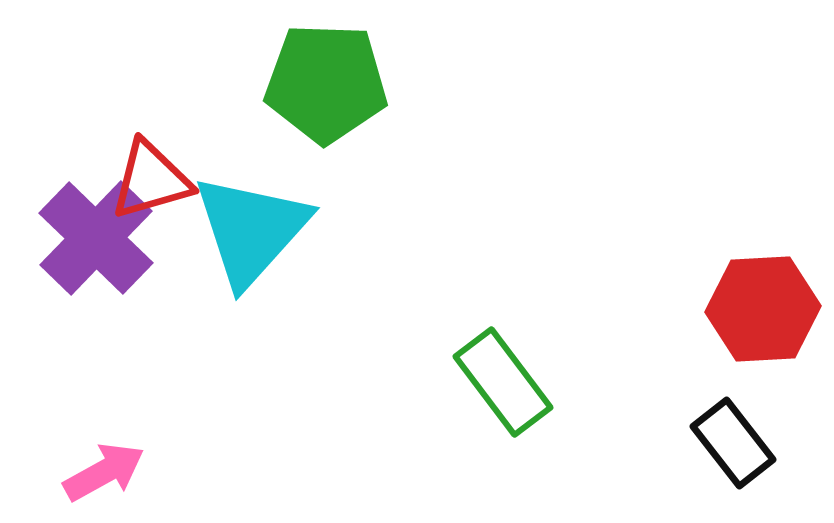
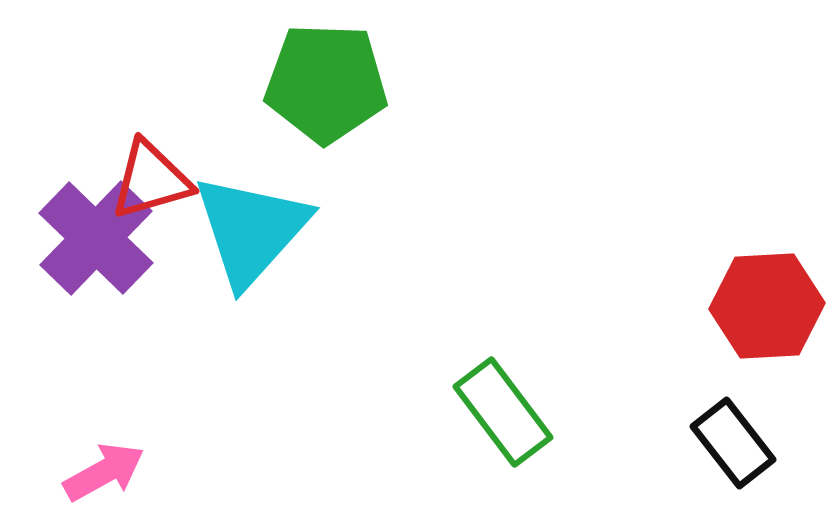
red hexagon: moved 4 px right, 3 px up
green rectangle: moved 30 px down
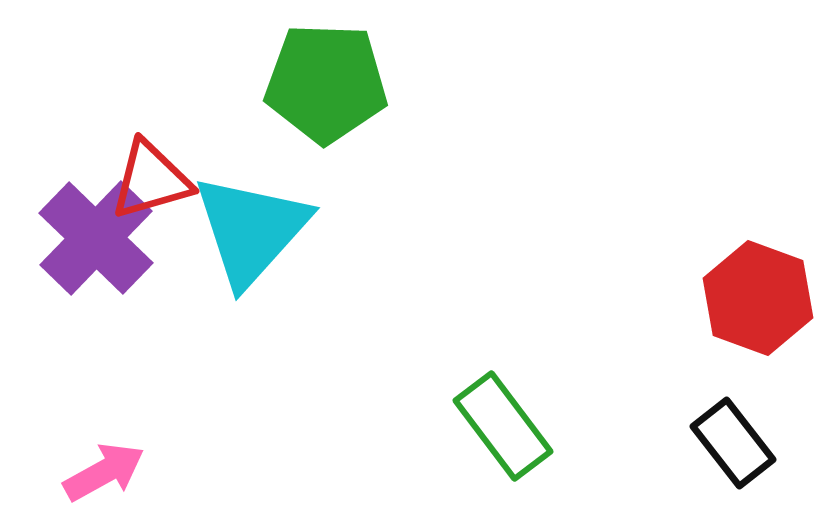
red hexagon: moved 9 px left, 8 px up; rotated 23 degrees clockwise
green rectangle: moved 14 px down
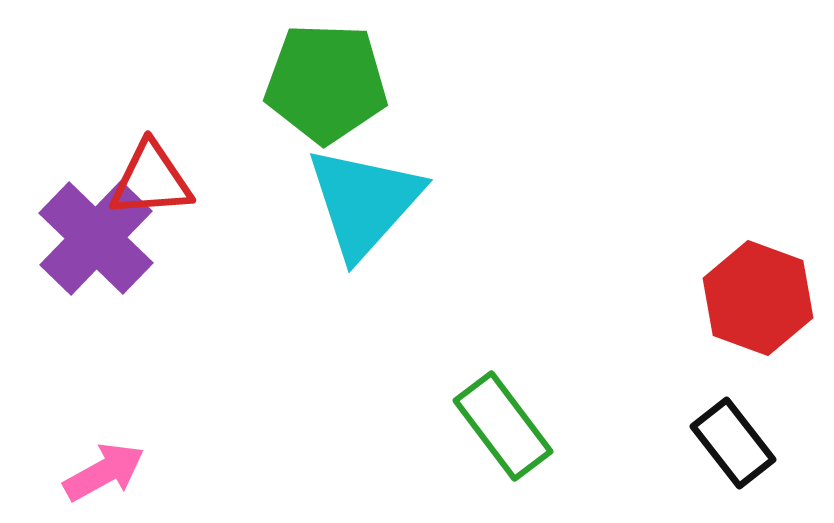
red triangle: rotated 12 degrees clockwise
cyan triangle: moved 113 px right, 28 px up
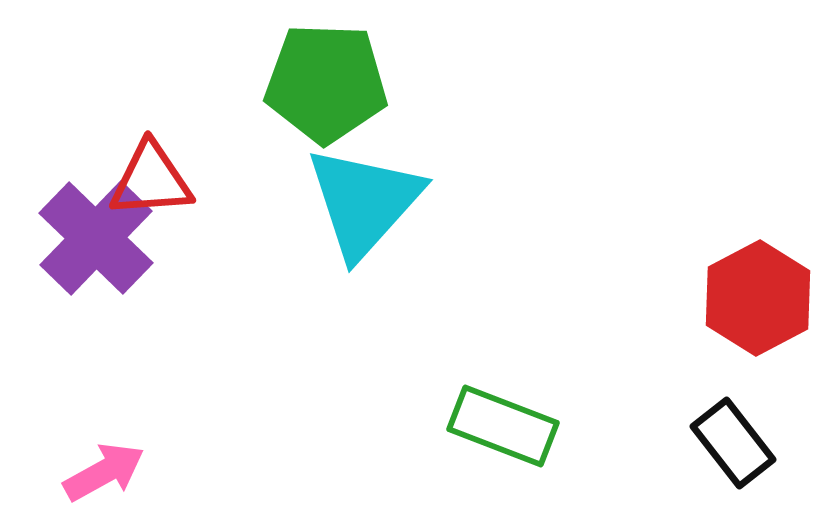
red hexagon: rotated 12 degrees clockwise
green rectangle: rotated 32 degrees counterclockwise
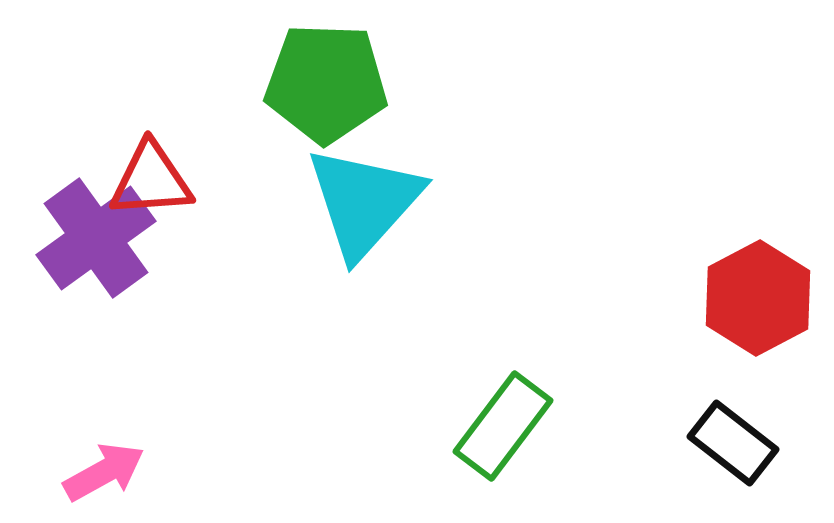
purple cross: rotated 10 degrees clockwise
green rectangle: rotated 74 degrees counterclockwise
black rectangle: rotated 14 degrees counterclockwise
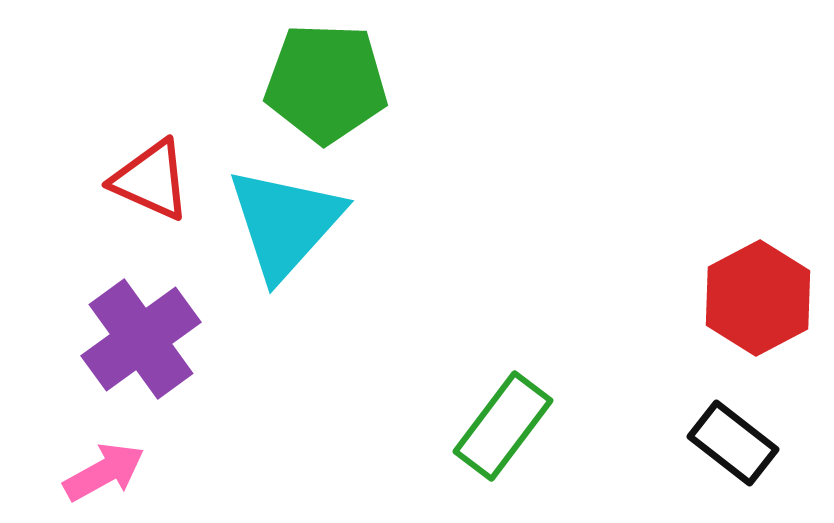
red triangle: rotated 28 degrees clockwise
cyan triangle: moved 79 px left, 21 px down
purple cross: moved 45 px right, 101 px down
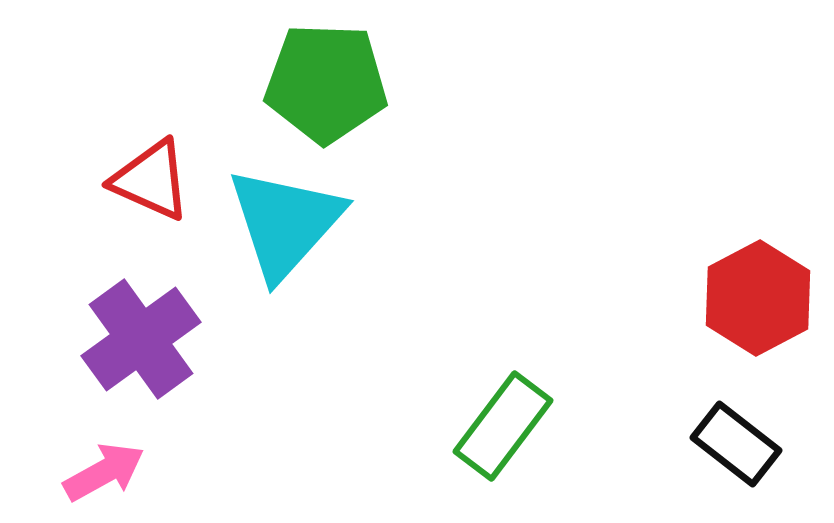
black rectangle: moved 3 px right, 1 px down
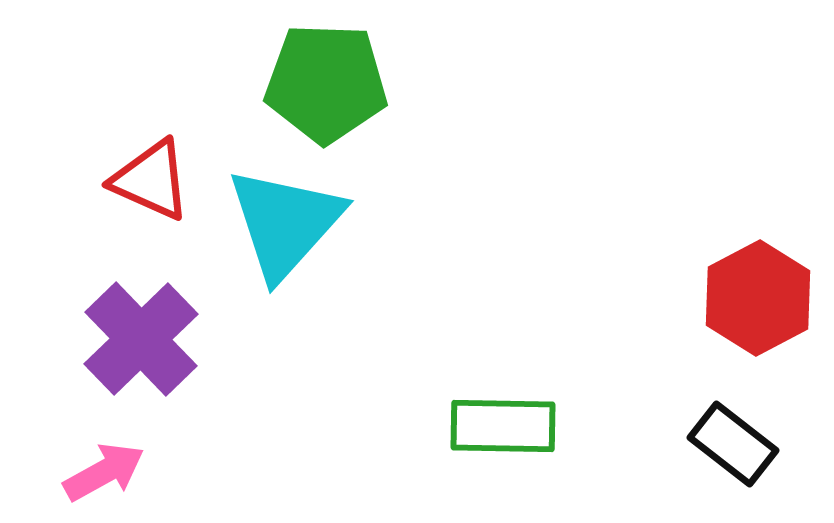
purple cross: rotated 8 degrees counterclockwise
green rectangle: rotated 54 degrees clockwise
black rectangle: moved 3 px left
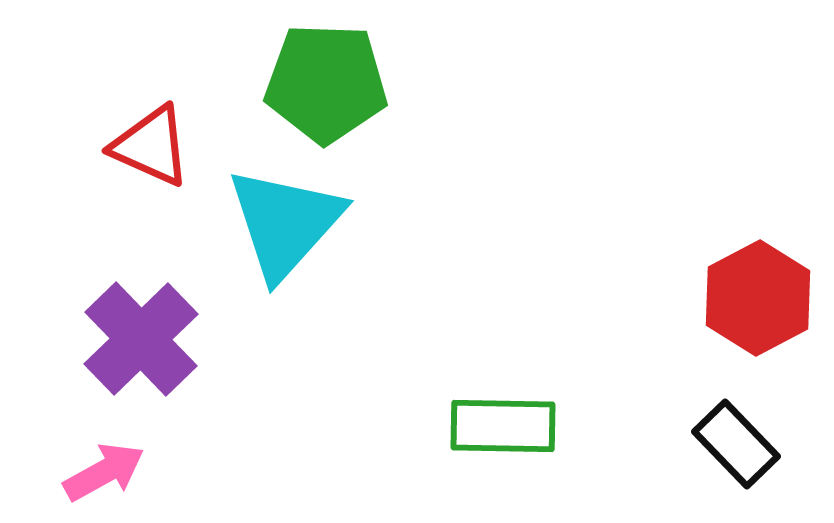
red triangle: moved 34 px up
black rectangle: moved 3 px right; rotated 8 degrees clockwise
